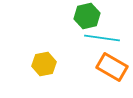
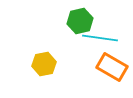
green hexagon: moved 7 px left, 5 px down
cyan line: moved 2 px left
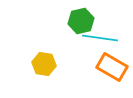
green hexagon: moved 1 px right
yellow hexagon: rotated 20 degrees clockwise
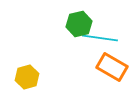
green hexagon: moved 2 px left, 3 px down
yellow hexagon: moved 17 px left, 13 px down; rotated 25 degrees counterclockwise
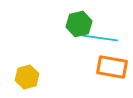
orange rectangle: rotated 20 degrees counterclockwise
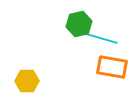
cyan line: rotated 8 degrees clockwise
yellow hexagon: moved 4 px down; rotated 15 degrees clockwise
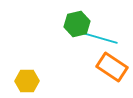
green hexagon: moved 2 px left
orange rectangle: rotated 24 degrees clockwise
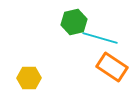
green hexagon: moved 3 px left, 2 px up
yellow hexagon: moved 2 px right, 3 px up
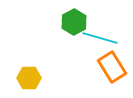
green hexagon: rotated 15 degrees counterclockwise
orange rectangle: rotated 24 degrees clockwise
